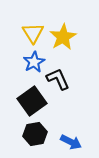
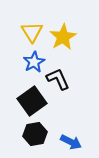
yellow triangle: moved 1 px left, 1 px up
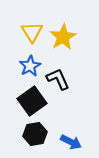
blue star: moved 4 px left, 4 px down
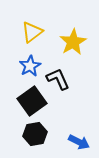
yellow triangle: rotated 25 degrees clockwise
yellow star: moved 10 px right, 5 px down
blue arrow: moved 8 px right
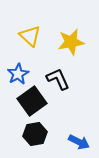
yellow triangle: moved 2 px left, 4 px down; rotated 40 degrees counterclockwise
yellow star: moved 2 px left; rotated 20 degrees clockwise
blue star: moved 12 px left, 8 px down
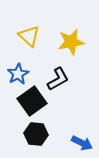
yellow triangle: moved 1 px left
black L-shape: rotated 85 degrees clockwise
black hexagon: moved 1 px right; rotated 15 degrees clockwise
blue arrow: moved 3 px right, 1 px down
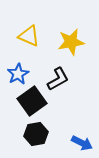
yellow triangle: rotated 20 degrees counterclockwise
black hexagon: rotated 15 degrees counterclockwise
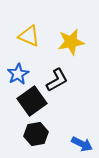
black L-shape: moved 1 px left, 1 px down
blue arrow: moved 1 px down
